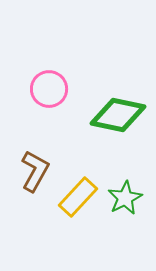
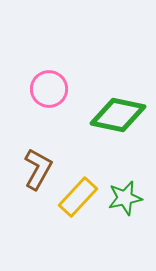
brown L-shape: moved 3 px right, 2 px up
green star: rotated 16 degrees clockwise
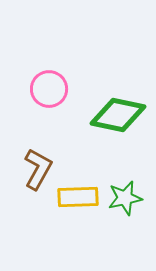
yellow rectangle: rotated 45 degrees clockwise
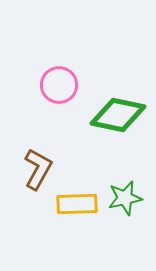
pink circle: moved 10 px right, 4 px up
yellow rectangle: moved 1 px left, 7 px down
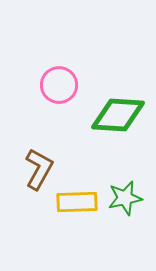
green diamond: rotated 8 degrees counterclockwise
brown L-shape: moved 1 px right
yellow rectangle: moved 2 px up
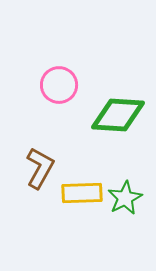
brown L-shape: moved 1 px right, 1 px up
green star: rotated 16 degrees counterclockwise
yellow rectangle: moved 5 px right, 9 px up
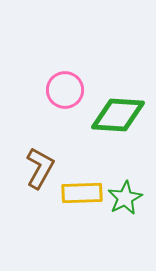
pink circle: moved 6 px right, 5 px down
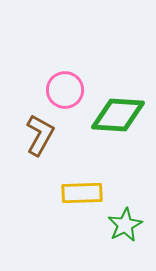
brown L-shape: moved 33 px up
green star: moved 27 px down
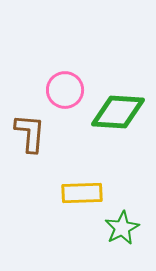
green diamond: moved 3 px up
brown L-shape: moved 10 px left, 2 px up; rotated 24 degrees counterclockwise
green star: moved 3 px left, 3 px down
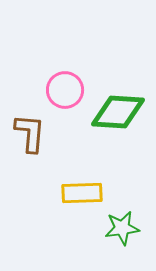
green star: rotated 20 degrees clockwise
